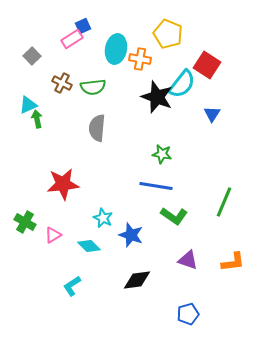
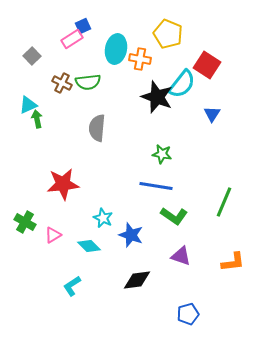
green semicircle: moved 5 px left, 5 px up
purple triangle: moved 7 px left, 4 px up
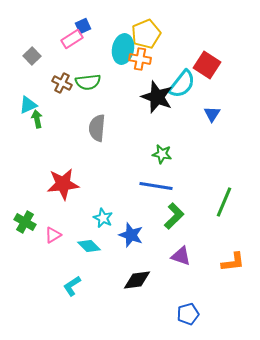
yellow pentagon: moved 22 px left; rotated 28 degrees clockwise
cyan ellipse: moved 7 px right
green L-shape: rotated 80 degrees counterclockwise
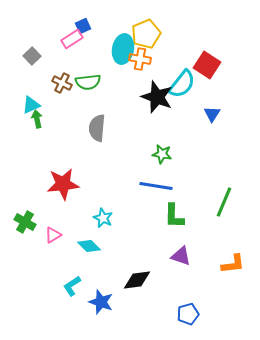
cyan triangle: moved 3 px right
green L-shape: rotated 136 degrees clockwise
blue star: moved 30 px left, 67 px down
orange L-shape: moved 2 px down
